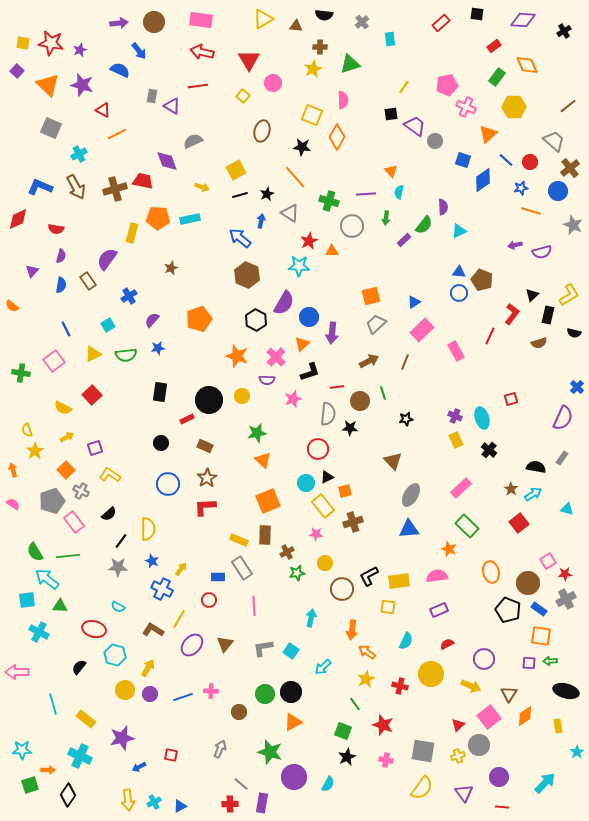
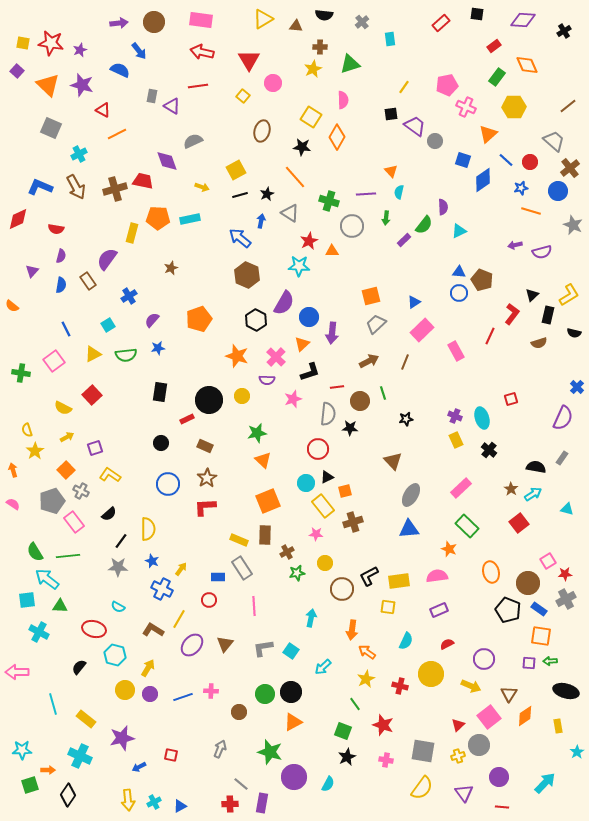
yellow square at (312, 115): moved 1 px left, 2 px down; rotated 10 degrees clockwise
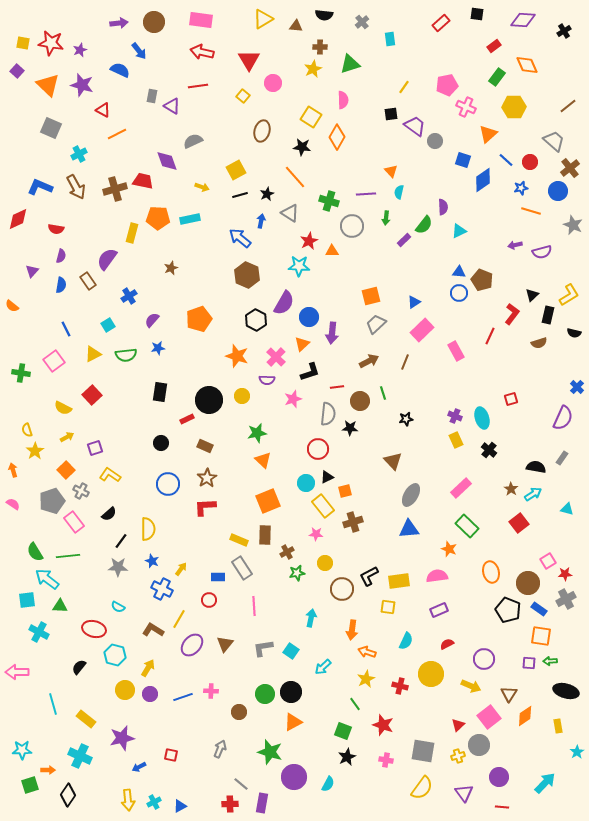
orange arrow at (367, 652): rotated 18 degrees counterclockwise
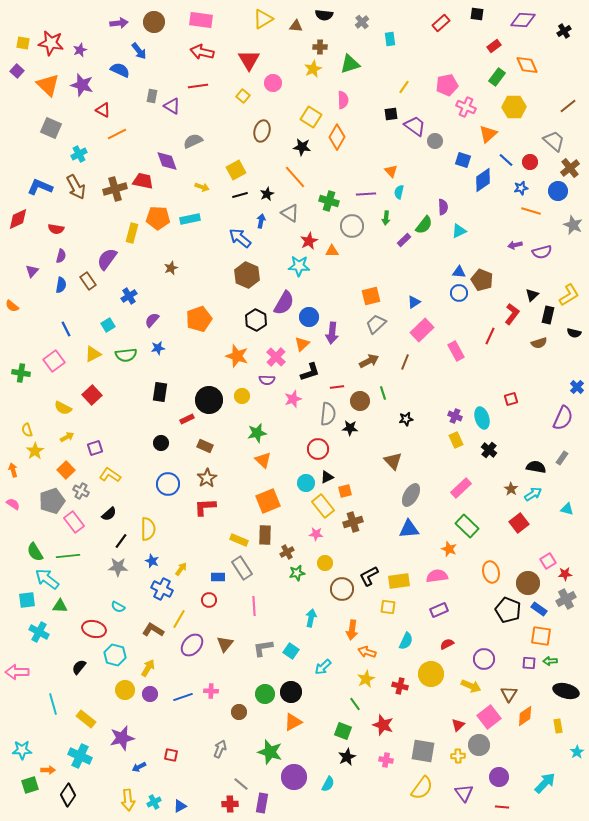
yellow cross at (458, 756): rotated 16 degrees clockwise
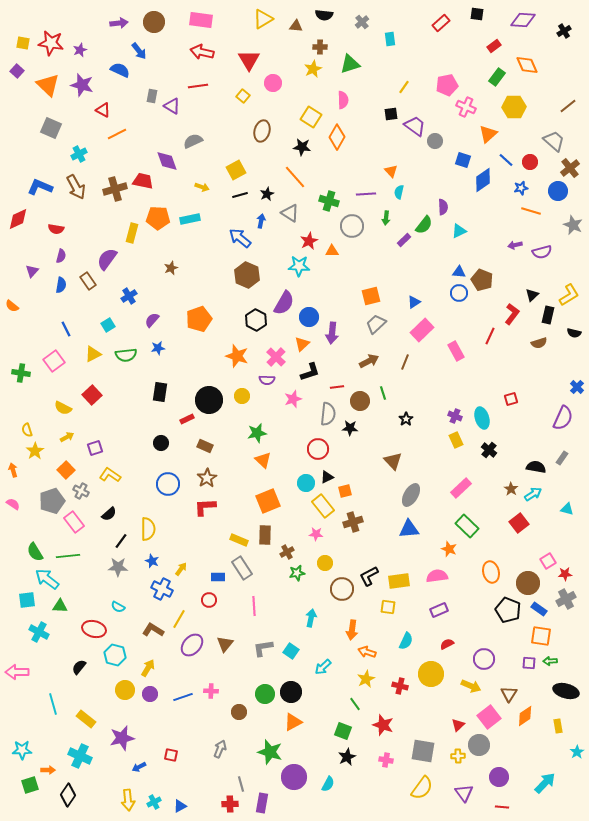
black star at (406, 419): rotated 24 degrees counterclockwise
gray line at (241, 784): rotated 35 degrees clockwise
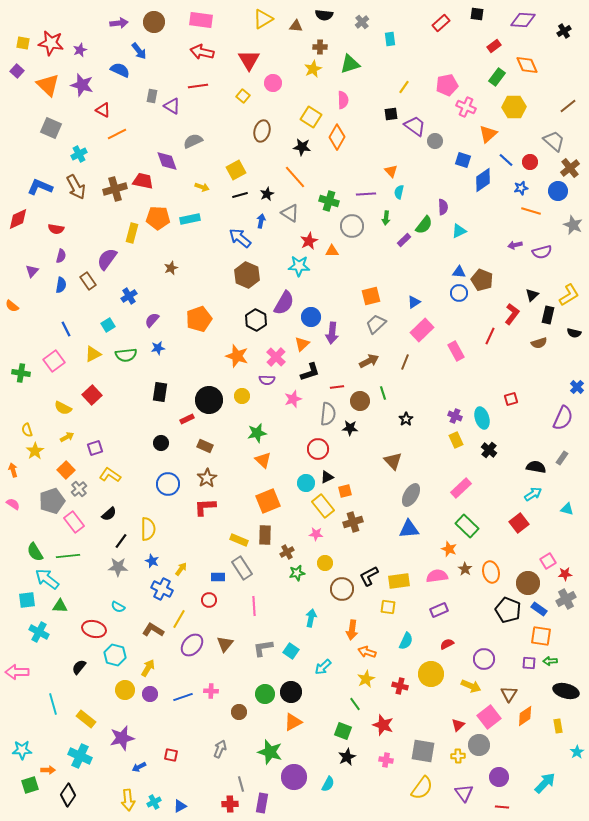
blue circle at (309, 317): moved 2 px right
brown star at (511, 489): moved 46 px left, 80 px down
gray cross at (81, 491): moved 2 px left, 2 px up; rotated 21 degrees clockwise
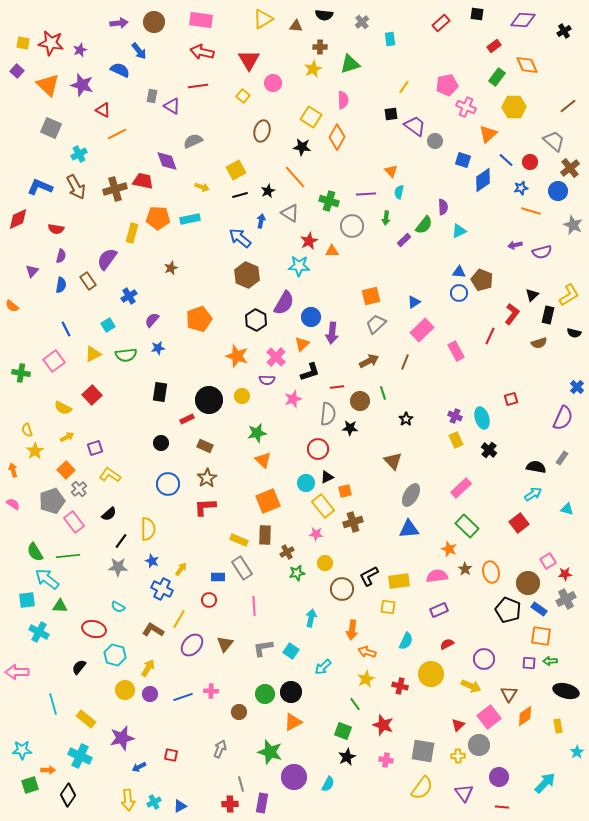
black star at (267, 194): moved 1 px right, 3 px up
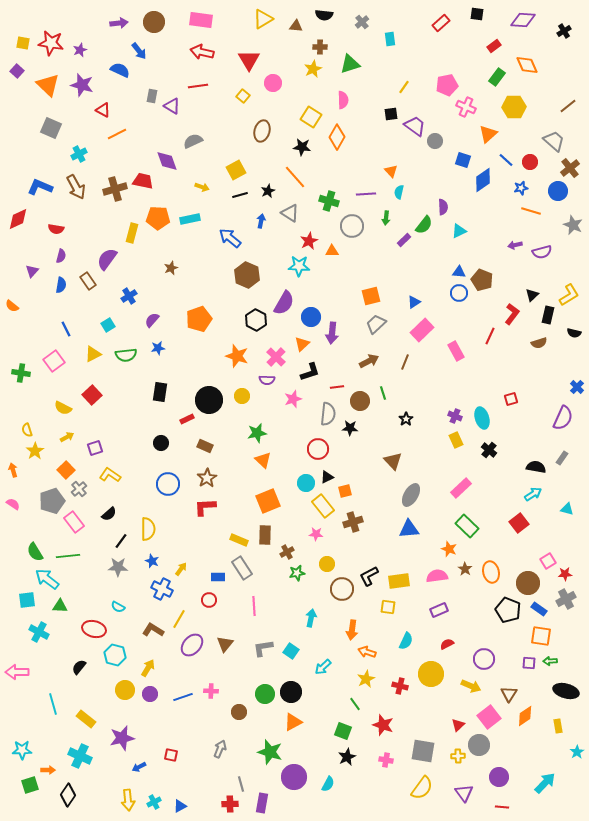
blue arrow at (240, 238): moved 10 px left
yellow circle at (325, 563): moved 2 px right, 1 px down
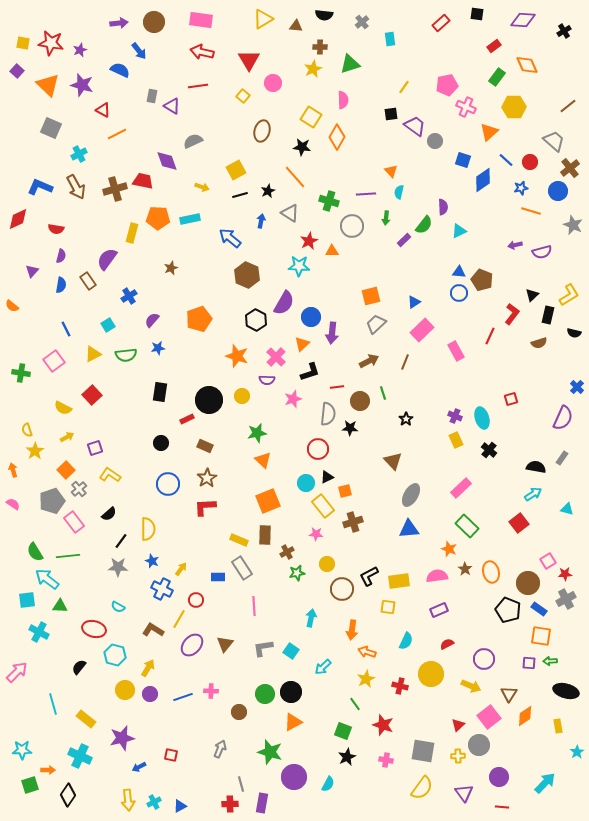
orange triangle at (488, 134): moved 1 px right, 2 px up
red circle at (209, 600): moved 13 px left
pink arrow at (17, 672): rotated 135 degrees clockwise
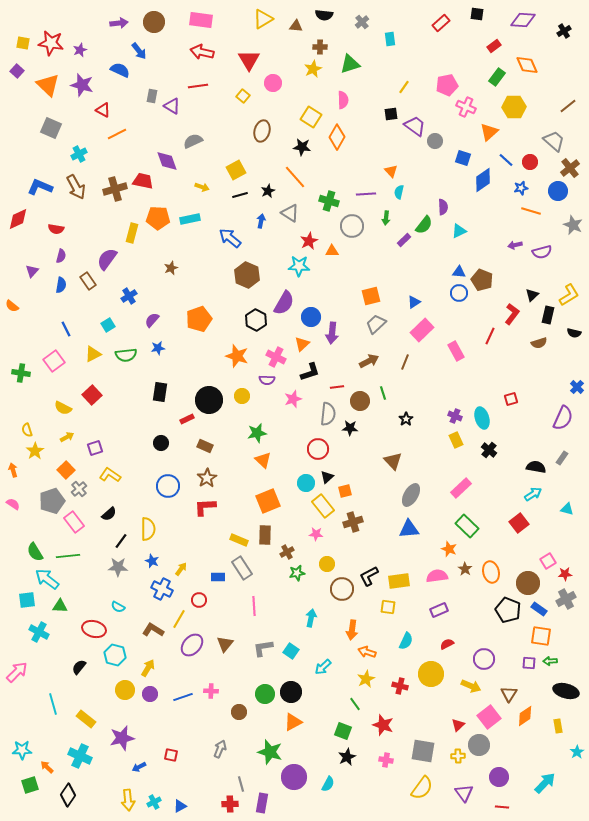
blue square at (463, 160): moved 2 px up
pink cross at (276, 357): rotated 18 degrees counterclockwise
black triangle at (327, 477): rotated 16 degrees counterclockwise
blue circle at (168, 484): moved 2 px down
red circle at (196, 600): moved 3 px right
orange arrow at (48, 770): moved 1 px left, 3 px up; rotated 136 degrees counterclockwise
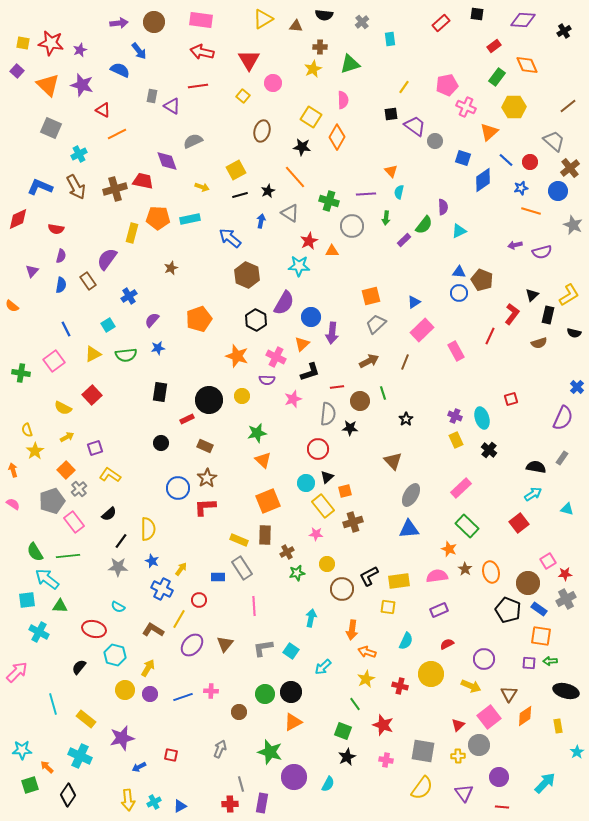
blue circle at (168, 486): moved 10 px right, 2 px down
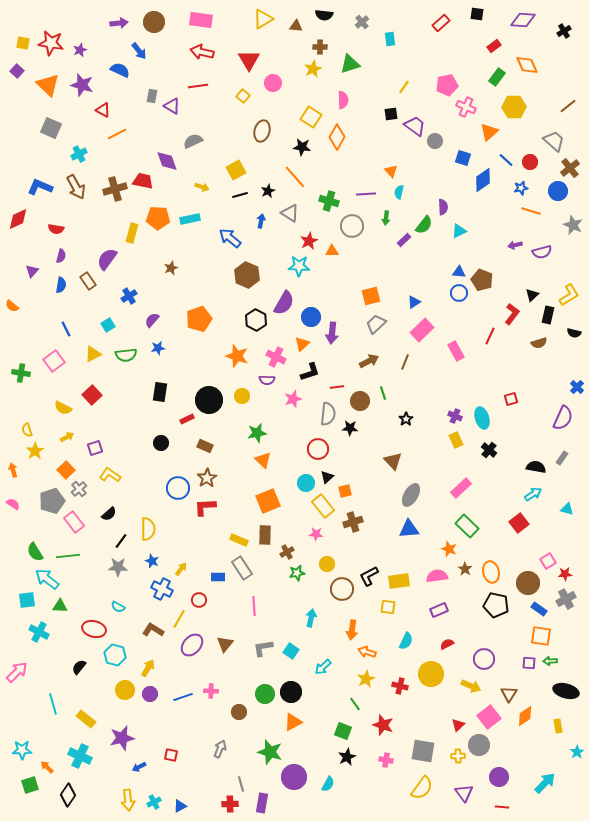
black pentagon at (508, 610): moved 12 px left, 5 px up; rotated 10 degrees counterclockwise
